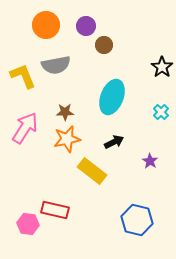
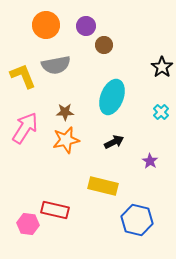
orange star: moved 1 px left, 1 px down
yellow rectangle: moved 11 px right, 15 px down; rotated 24 degrees counterclockwise
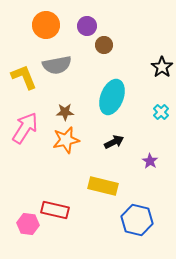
purple circle: moved 1 px right
gray semicircle: moved 1 px right
yellow L-shape: moved 1 px right, 1 px down
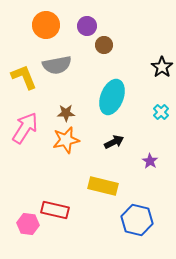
brown star: moved 1 px right, 1 px down
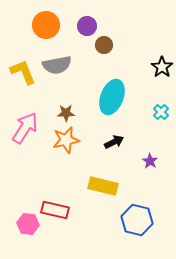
yellow L-shape: moved 1 px left, 5 px up
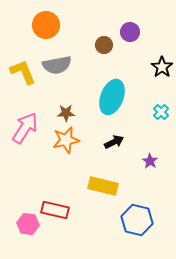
purple circle: moved 43 px right, 6 px down
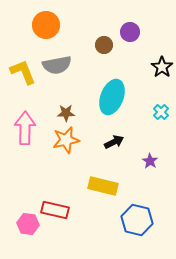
pink arrow: rotated 32 degrees counterclockwise
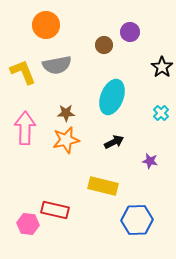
cyan cross: moved 1 px down
purple star: rotated 21 degrees counterclockwise
blue hexagon: rotated 16 degrees counterclockwise
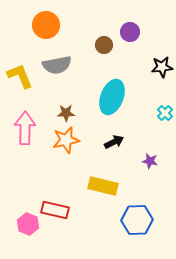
black star: rotated 30 degrees clockwise
yellow L-shape: moved 3 px left, 4 px down
cyan cross: moved 4 px right
pink hexagon: rotated 15 degrees clockwise
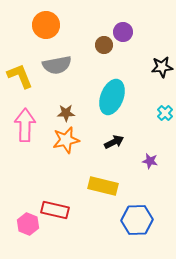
purple circle: moved 7 px left
pink arrow: moved 3 px up
